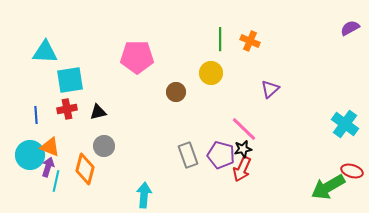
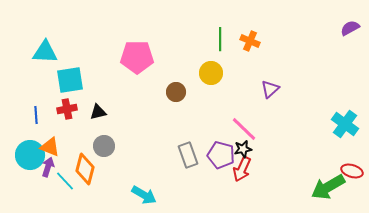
cyan line: moved 9 px right; rotated 55 degrees counterclockwise
cyan arrow: rotated 115 degrees clockwise
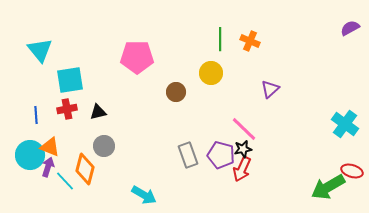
cyan triangle: moved 5 px left, 2 px up; rotated 48 degrees clockwise
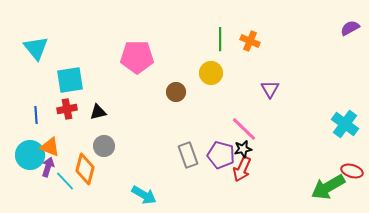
cyan triangle: moved 4 px left, 2 px up
purple triangle: rotated 18 degrees counterclockwise
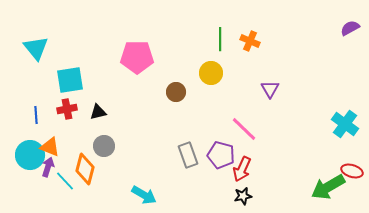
black star: moved 47 px down
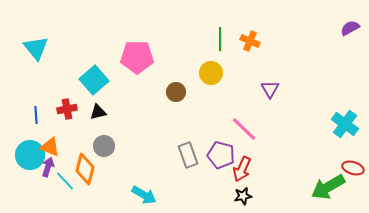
cyan square: moved 24 px right; rotated 32 degrees counterclockwise
red ellipse: moved 1 px right, 3 px up
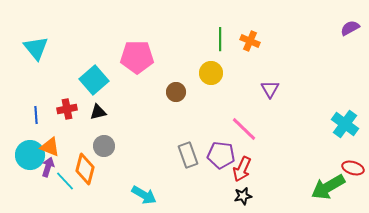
purple pentagon: rotated 8 degrees counterclockwise
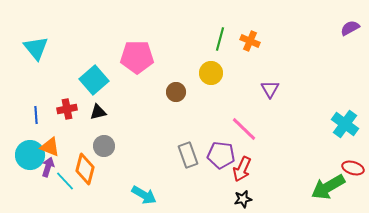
green line: rotated 15 degrees clockwise
black star: moved 3 px down
